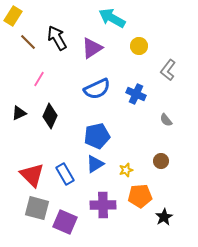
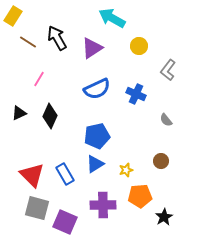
brown line: rotated 12 degrees counterclockwise
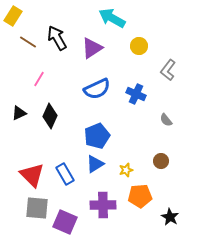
blue pentagon: rotated 10 degrees counterclockwise
gray square: rotated 10 degrees counterclockwise
black star: moved 6 px right; rotated 12 degrees counterclockwise
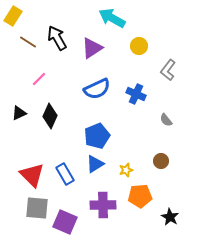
pink line: rotated 14 degrees clockwise
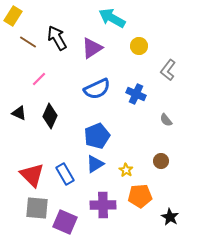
black triangle: rotated 49 degrees clockwise
yellow star: rotated 24 degrees counterclockwise
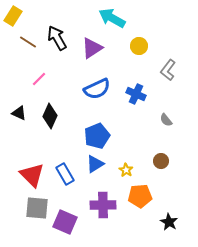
black star: moved 1 px left, 5 px down
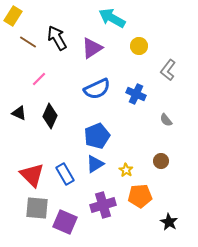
purple cross: rotated 15 degrees counterclockwise
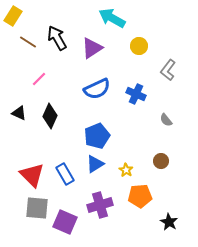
purple cross: moved 3 px left
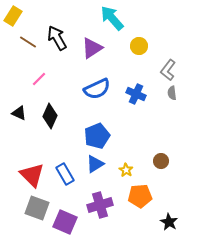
cyan arrow: rotated 20 degrees clockwise
gray semicircle: moved 6 px right, 27 px up; rotated 32 degrees clockwise
gray square: rotated 15 degrees clockwise
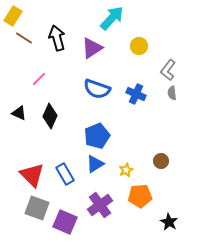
cyan arrow: rotated 84 degrees clockwise
black arrow: rotated 15 degrees clockwise
brown line: moved 4 px left, 4 px up
blue semicircle: rotated 44 degrees clockwise
yellow star: rotated 16 degrees clockwise
purple cross: rotated 20 degrees counterclockwise
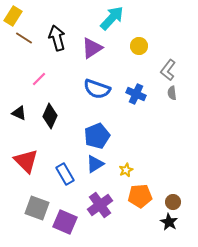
brown circle: moved 12 px right, 41 px down
red triangle: moved 6 px left, 14 px up
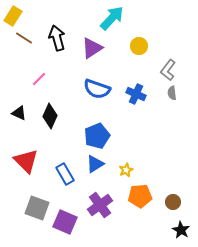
black star: moved 12 px right, 8 px down
